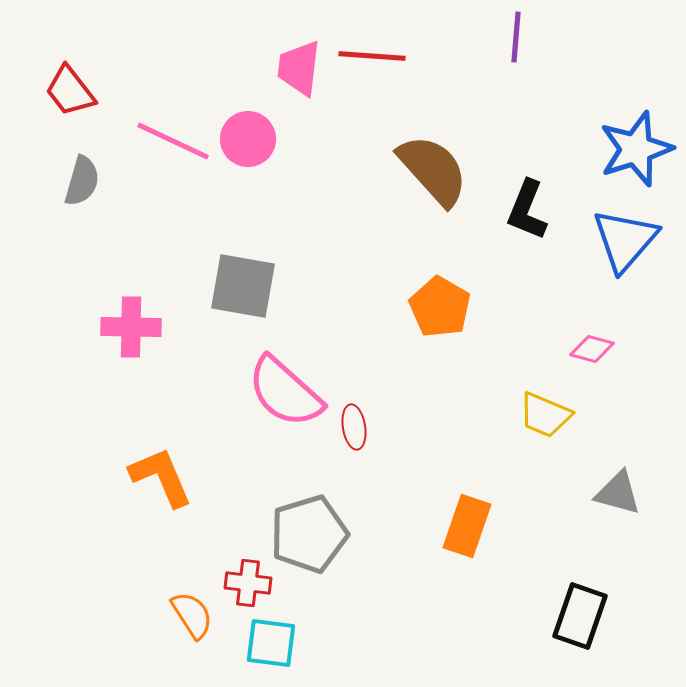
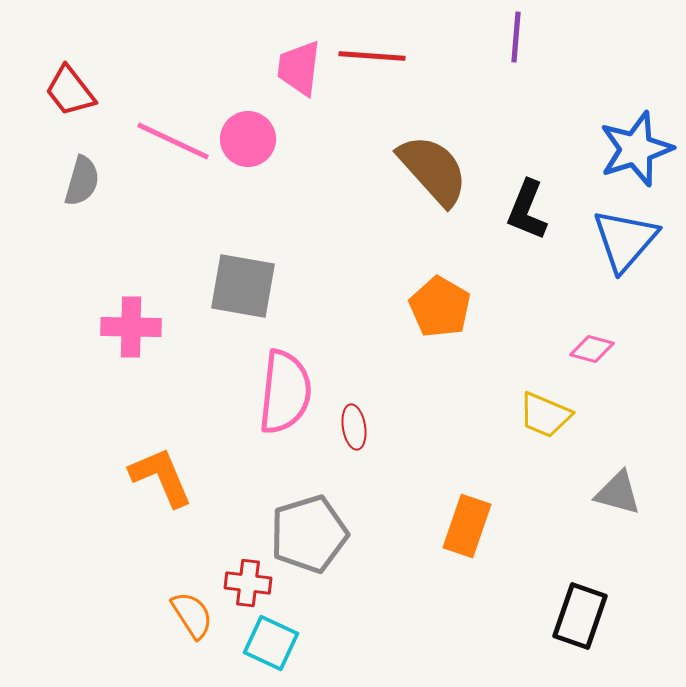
pink semicircle: rotated 126 degrees counterclockwise
cyan square: rotated 18 degrees clockwise
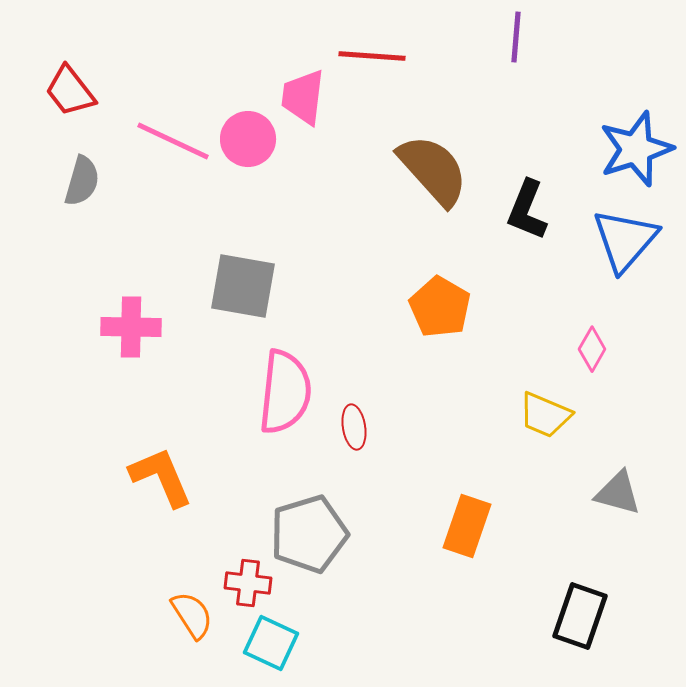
pink trapezoid: moved 4 px right, 29 px down
pink diamond: rotated 75 degrees counterclockwise
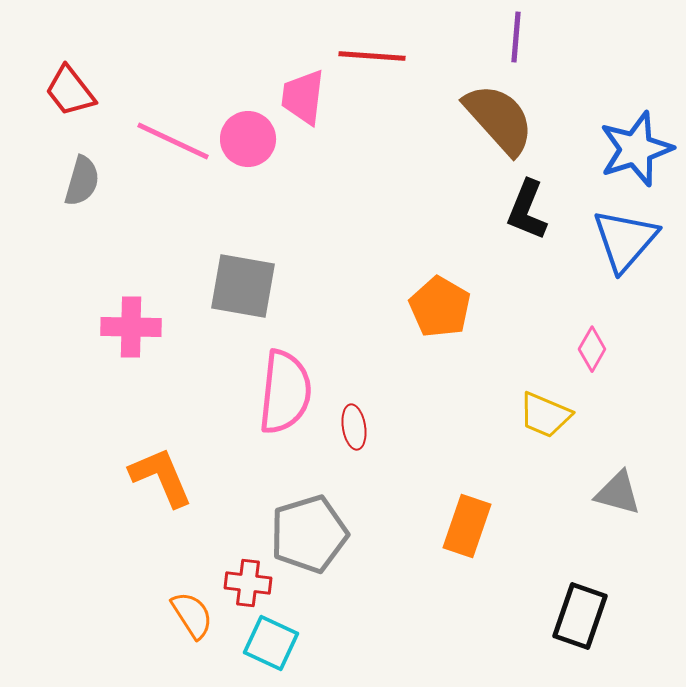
brown semicircle: moved 66 px right, 51 px up
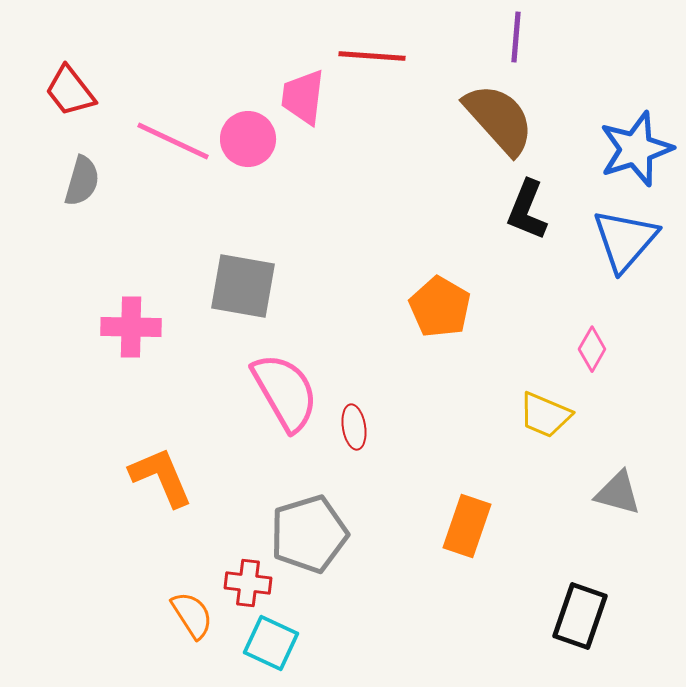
pink semicircle: rotated 36 degrees counterclockwise
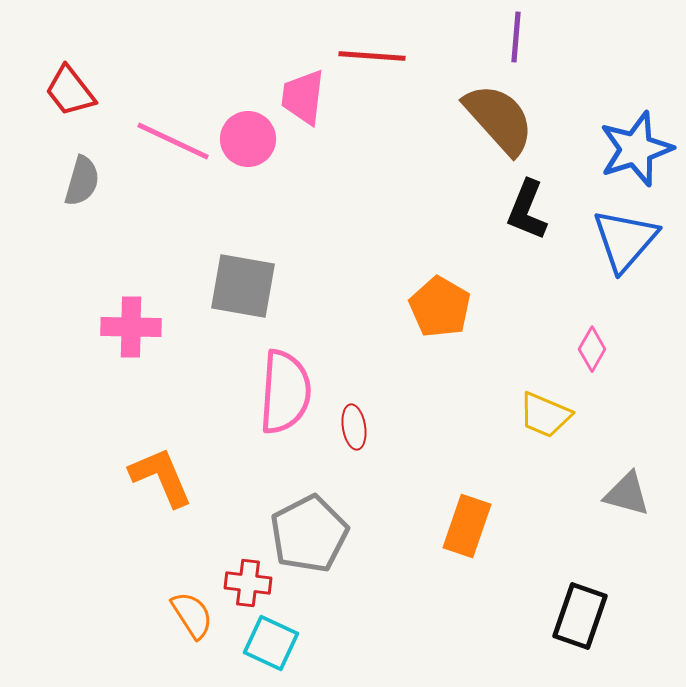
pink semicircle: rotated 34 degrees clockwise
gray triangle: moved 9 px right, 1 px down
gray pentagon: rotated 10 degrees counterclockwise
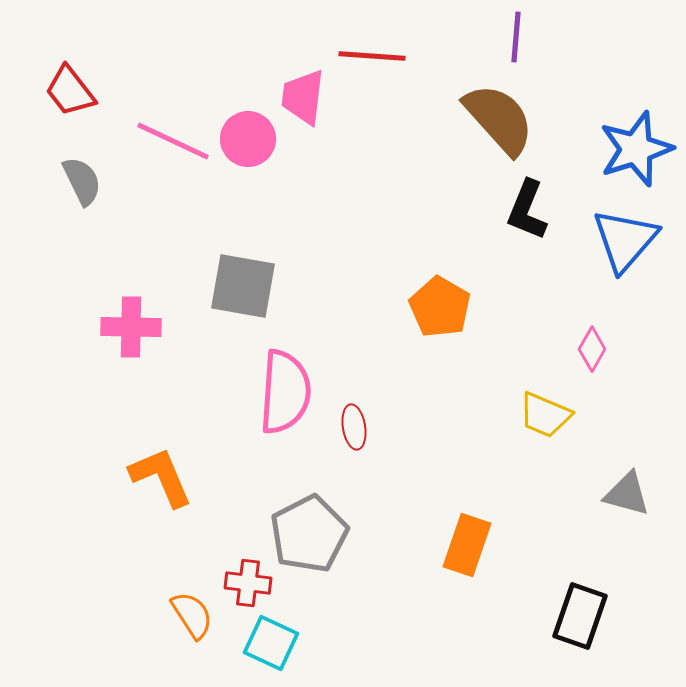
gray semicircle: rotated 42 degrees counterclockwise
orange rectangle: moved 19 px down
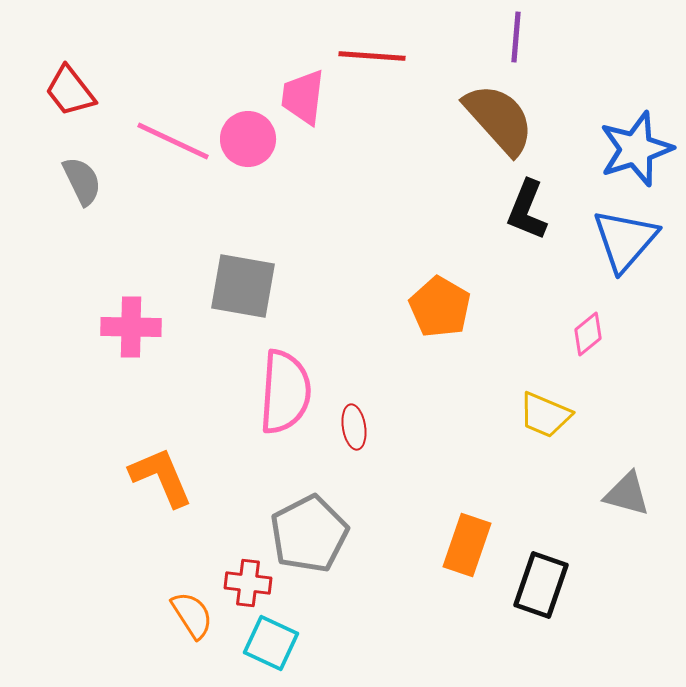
pink diamond: moved 4 px left, 15 px up; rotated 21 degrees clockwise
black rectangle: moved 39 px left, 31 px up
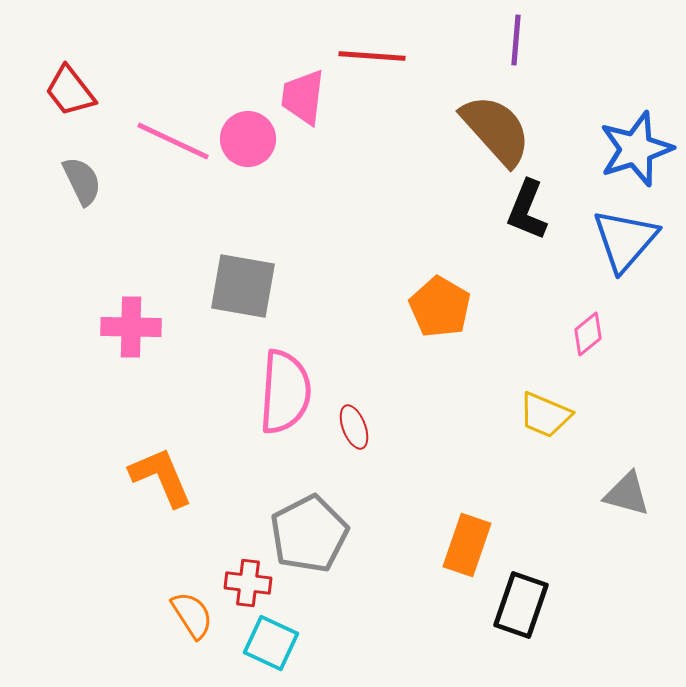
purple line: moved 3 px down
brown semicircle: moved 3 px left, 11 px down
red ellipse: rotated 12 degrees counterclockwise
black rectangle: moved 20 px left, 20 px down
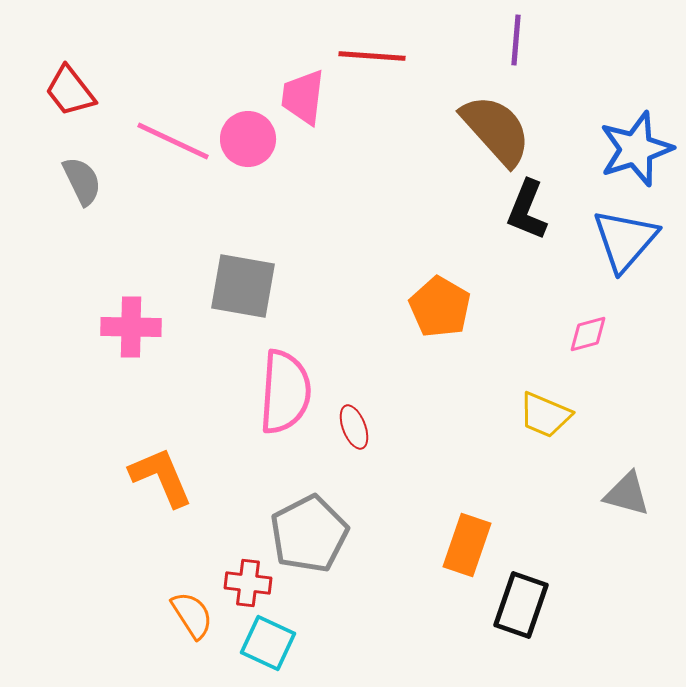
pink diamond: rotated 24 degrees clockwise
cyan square: moved 3 px left
